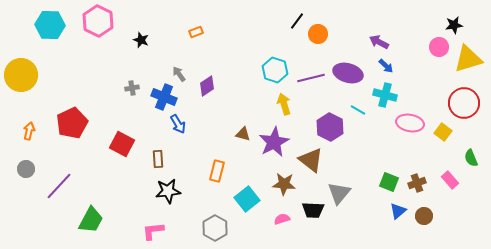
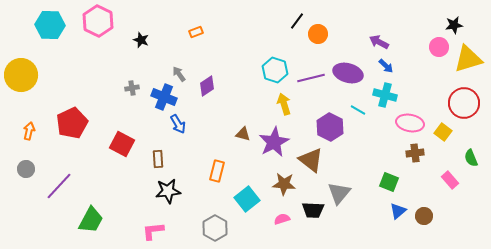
brown cross at (417, 183): moved 2 px left, 30 px up; rotated 12 degrees clockwise
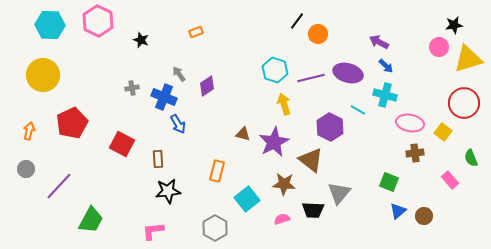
yellow circle at (21, 75): moved 22 px right
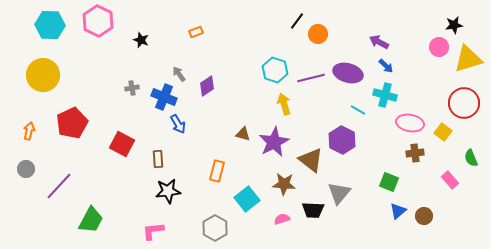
purple hexagon at (330, 127): moved 12 px right, 13 px down
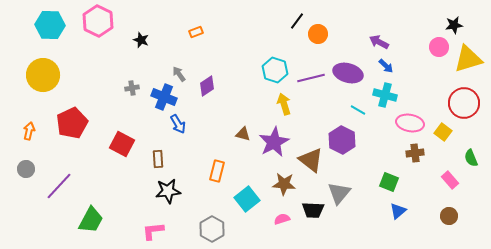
brown circle at (424, 216): moved 25 px right
gray hexagon at (215, 228): moved 3 px left, 1 px down
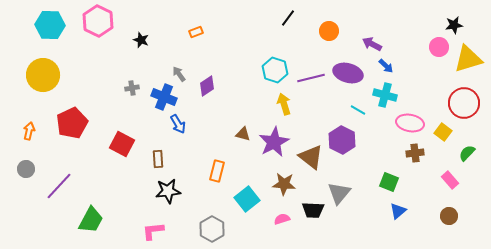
black line at (297, 21): moved 9 px left, 3 px up
orange circle at (318, 34): moved 11 px right, 3 px up
purple arrow at (379, 42): moved 7 px left, 2 px down
green semicircle at (471, 158): moved 4 px left, 5 px up; rotated 66 degrees clockwise
brown triangle at (311, 160): moved 3 px up
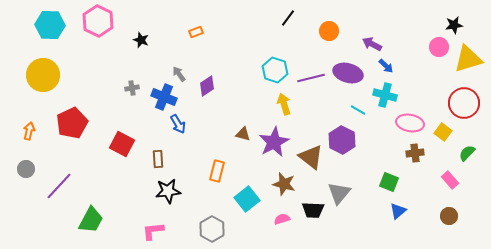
brown star at (284, 184): rotated 10 degrees clockwise
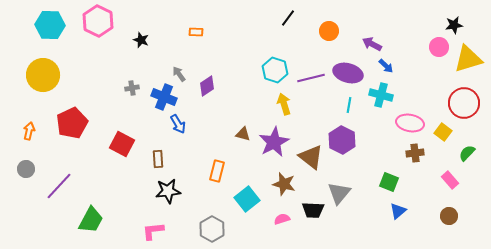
orange rectangle at (196, 32): rotated 24 degrees clockwise
cyan cross at (385, 95): moved 4 px left
cyan line at (358, 110): moved 9 px left, 5 px up; rotated 70 degrees clockwise
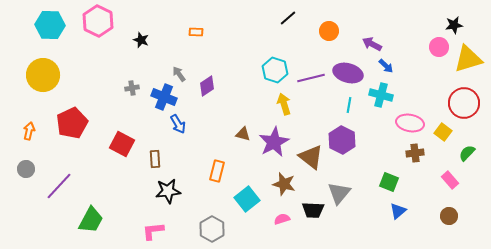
black line at (288, 18): rotated 12 degrees clockwise
brown rectangle at (158, 159): moved 3 px left
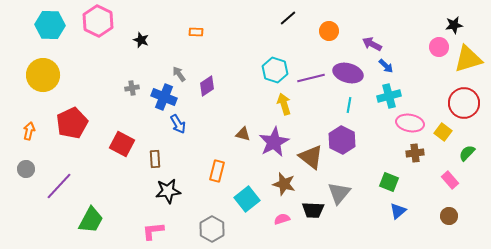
cyan cross at (381, 95): moved 8 px right, 1 px down; rotated 30 degrees counterclockwise
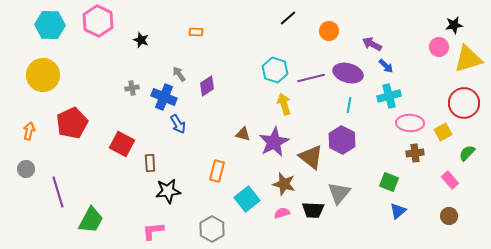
pink ellipse at (410, 123): rotated 8 degrees counterclockwise
yellow square at (443, 132): rotated 24 degrees clockwise
brown rectangle at (155, 159): moved 5 px left, 4 px down
purple line at (59, 186): moved 1 px left, 6 px down; rotated 60 degrees counterclockwise
pink semicircle at (282, 219): moved 6 px up
